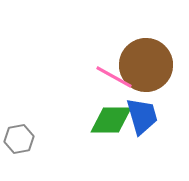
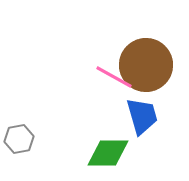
green diamond: moved 3 px left, 33 px down
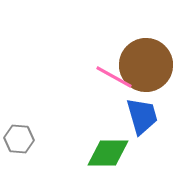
gray hexagon: rotated 16 degrees clockwise
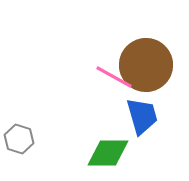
gray hexagon: rotated 12 degrees clockwise
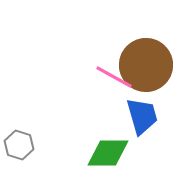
gray hexagon: moved 6 px down
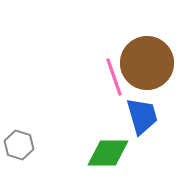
brown circle: moved 1 px right, 2 px up
pink line: rotated 42 degrees clockwise
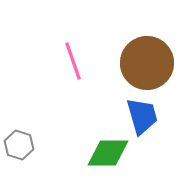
pink line: moved 41 px left, 16 px up
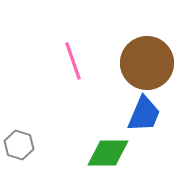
blue trapezoid: moved 2 px right, 2 px up; rotated 39 degrees clockwise
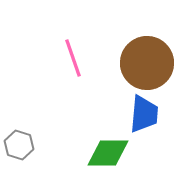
pink line: moved 3 px up
blue trapezoid: rotated 18 degrees counterclockwise
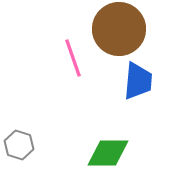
brown circle: moved 28 px left, 34 px up
blue trapezoid: moved 6 px left, 33 px up
